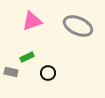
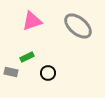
gray ellipse: rotated 16 degrees clockwise
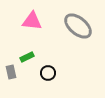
pink triangle: rotated 25 degrees clockwise
gray rectangle: rotated 64 degrees clockwise
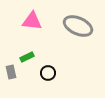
gray ellipse: rotated 16 degrees counterclockwise
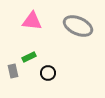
green rectangle: moved 2 px right
gray rectangle: moved 2 px right, 1 px up
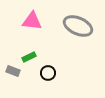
gray rectangle: rotated 56 degrees counterclockwise
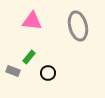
gray ellipse: rotated 52 degrees clockwise
green rectangle: rotated 24 degrees counterclockwise
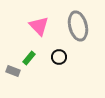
pink triangle: moved 7 px right, 5 px down; rotated 40 degrees clockwise
green rectangle: moved 1 px down
black circle: moved 11 px right, 16 px up
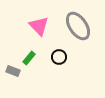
gray ellipse: rotated 20 degrees counterclockwise
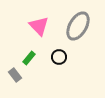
gray ellipse: rotated 64 degrees clockwise
gray rectangle: moved 2 px right, 4 px down; rotated 32 degrees clockwise
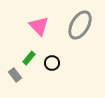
gray ellipse: moved 2 px right, 1 px up
black circle: moved 7 px left, 6 px down
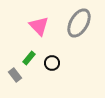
gray ellipse: moved 1 px left, 2 px up
